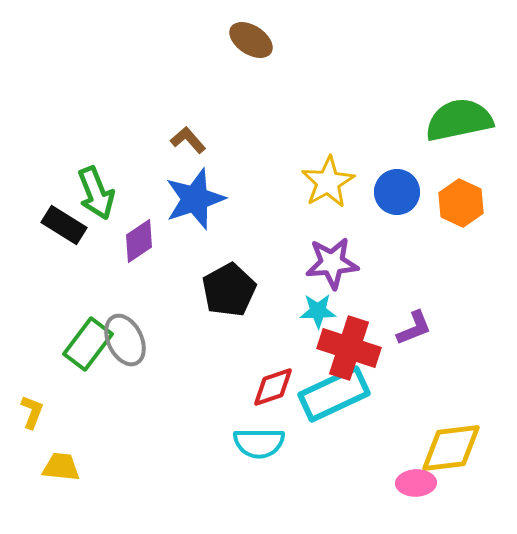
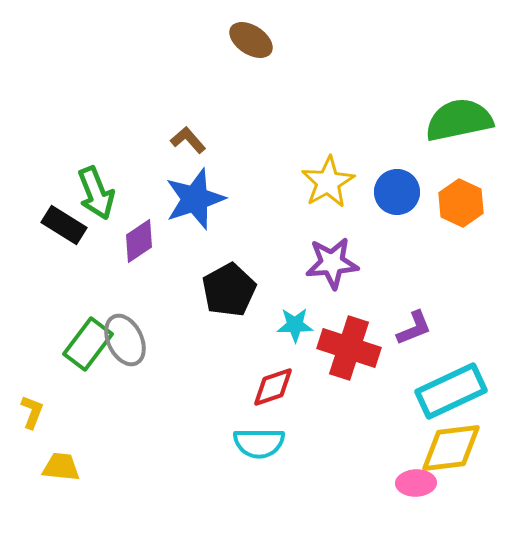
cyan star: moved 23 px left, 14 px down
cyan rectangle: moved 117 px right, 3 px up
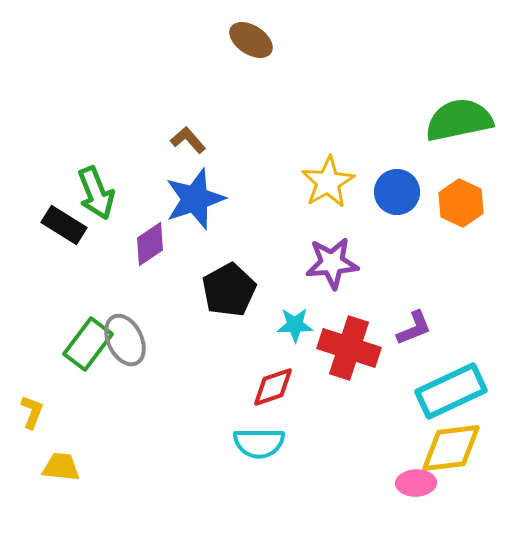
purple diamond: moved 11 px right, 3 px down
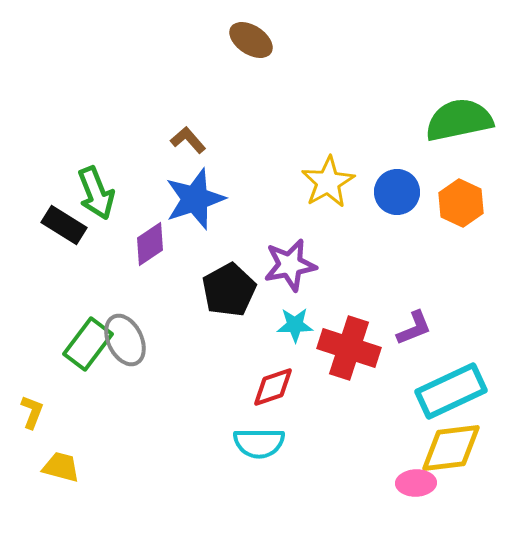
purple star: moved 42 px left, 2 px down; rotated 6 degrees counterclockwise
yellow trapezoid: rotated 9 degrees clockwise
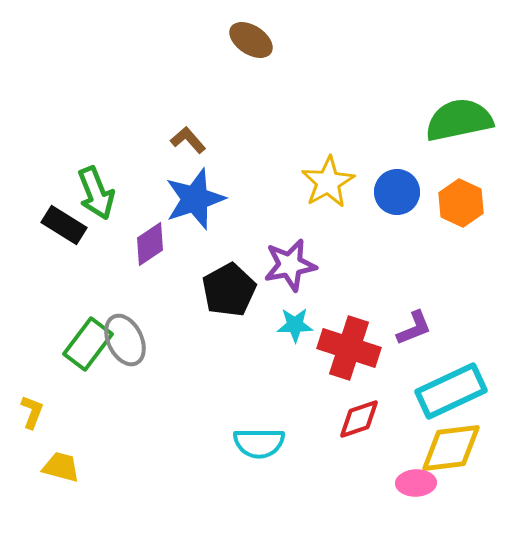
red diamond: moved 86 px right, 32 px down
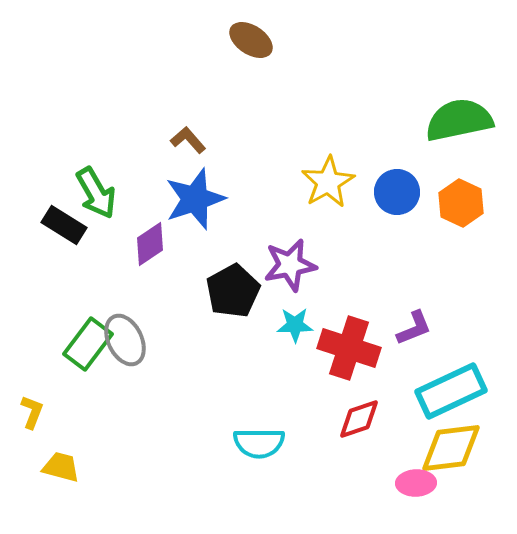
green arrow: rotated 8 degrees counterclockwise
black pentagon: moved 4 px right, 1 px down
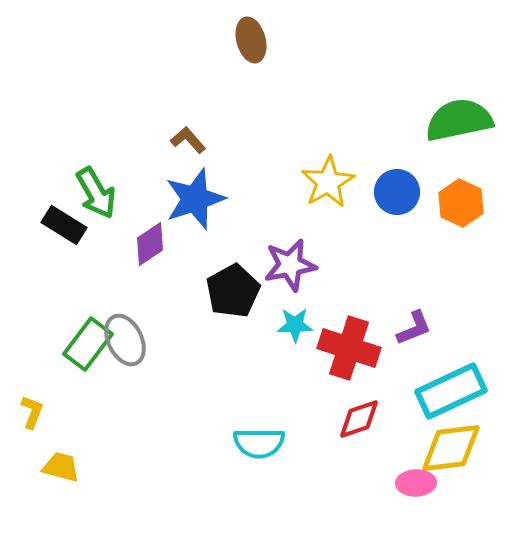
brown ellipse: rotated 42 degrees clockwise
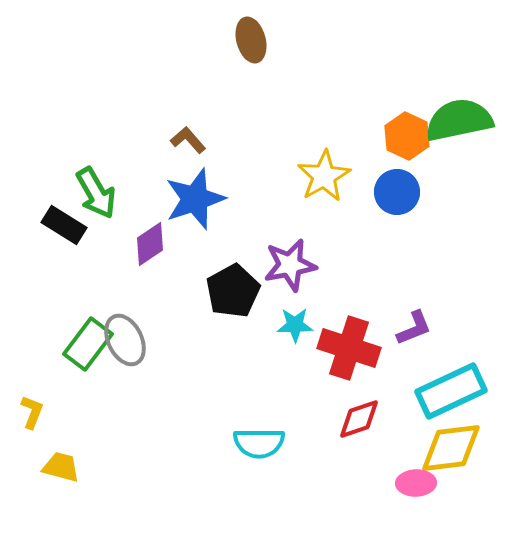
yellow star: moved 4 px left, 6 px up
orange hexagon: moved 54 px left, 67 px up
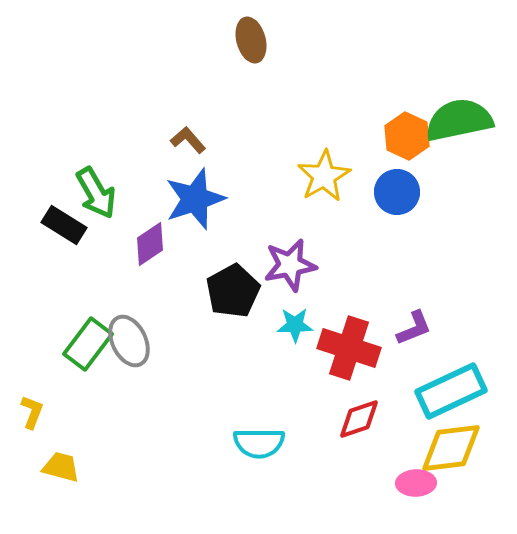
gray ellipse: moved 4 px right, 1 px down
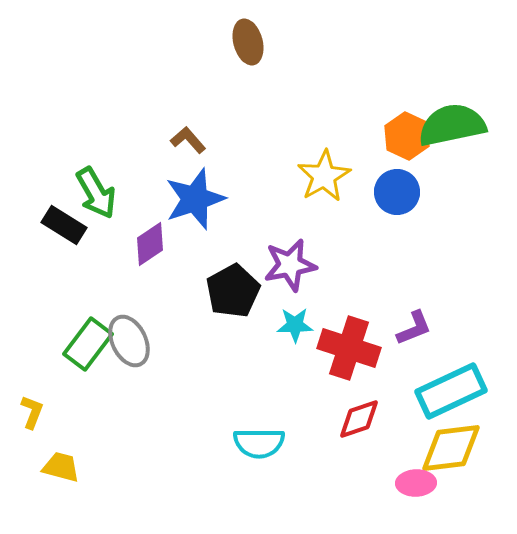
brown ellipse: moved 3 px left, 2 px down
green semicircle: moved 7 px left, 5 px down
